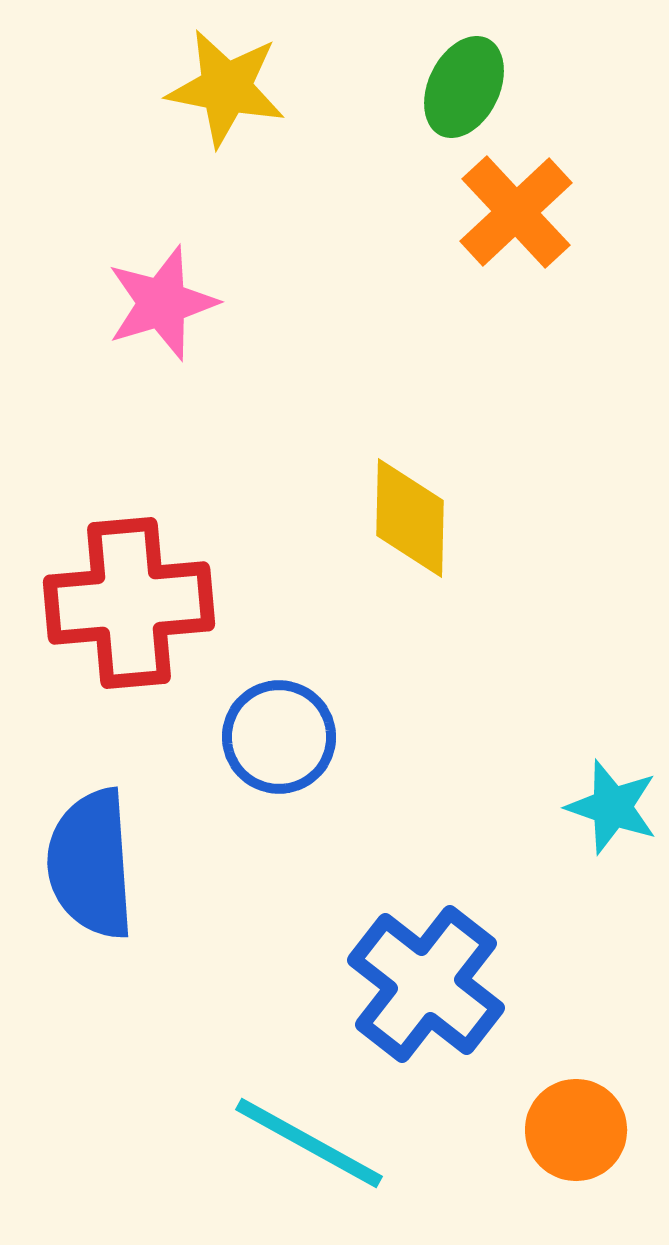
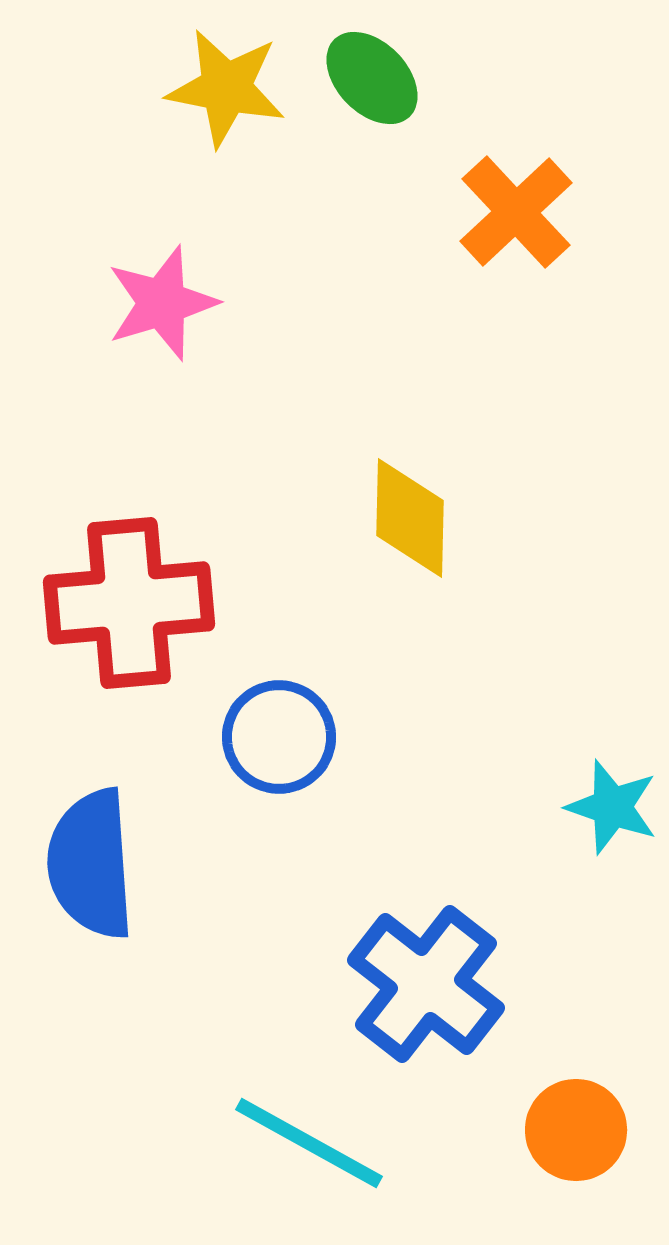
green ellipse: moved 92 px left, 9 px up; rotated 70 degrees counterclockwise
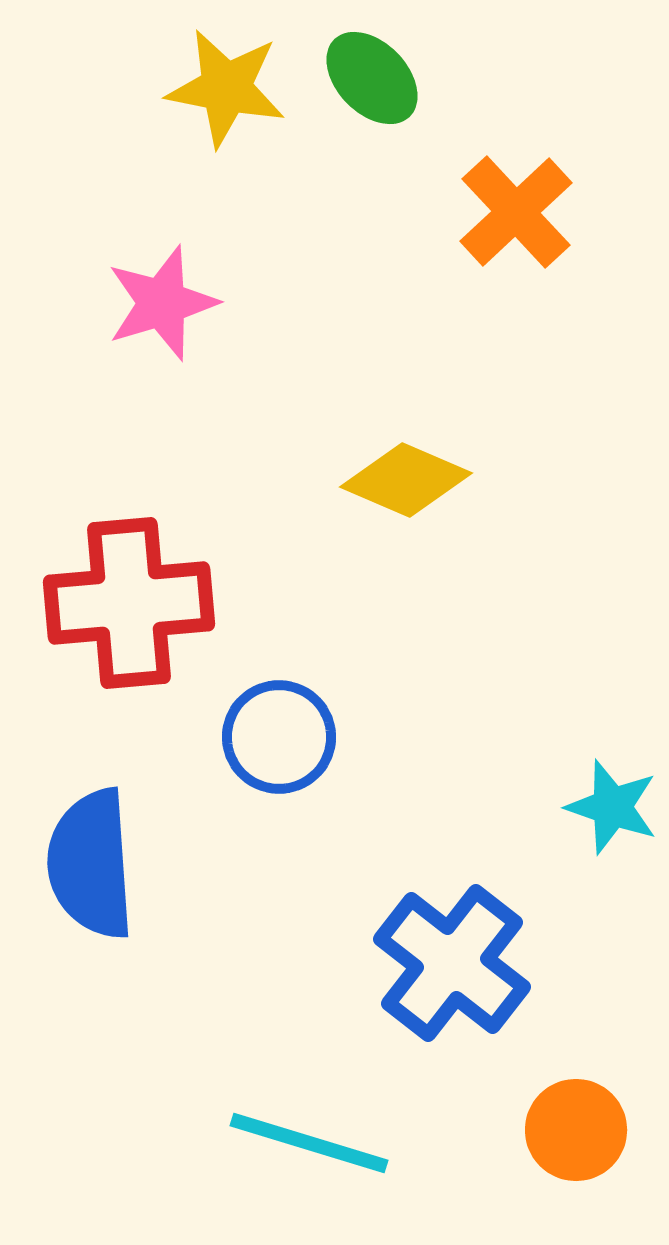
yellow diamond: moved 4 px left, 38 px up; rotated 68 degrees counterclockwise
blue cross: moved 26 px right, 21 px up
cyan line: rotated 12 degrees counterclockwise
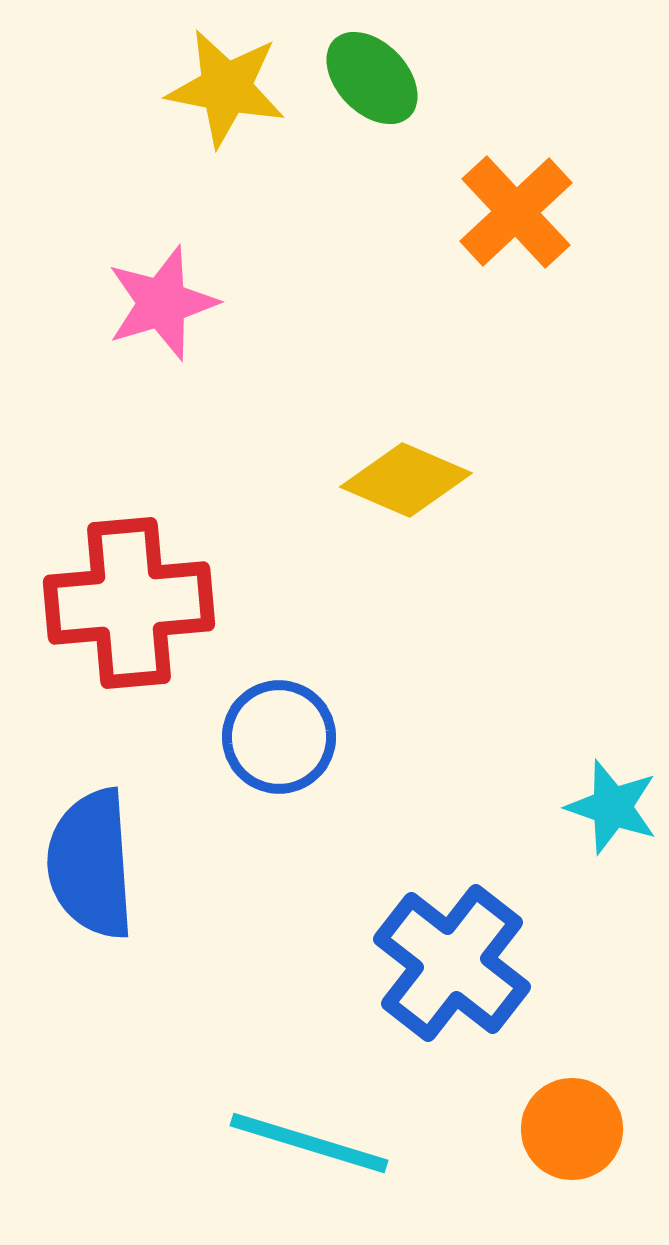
orange circle: moved 4 px left, 1 px up
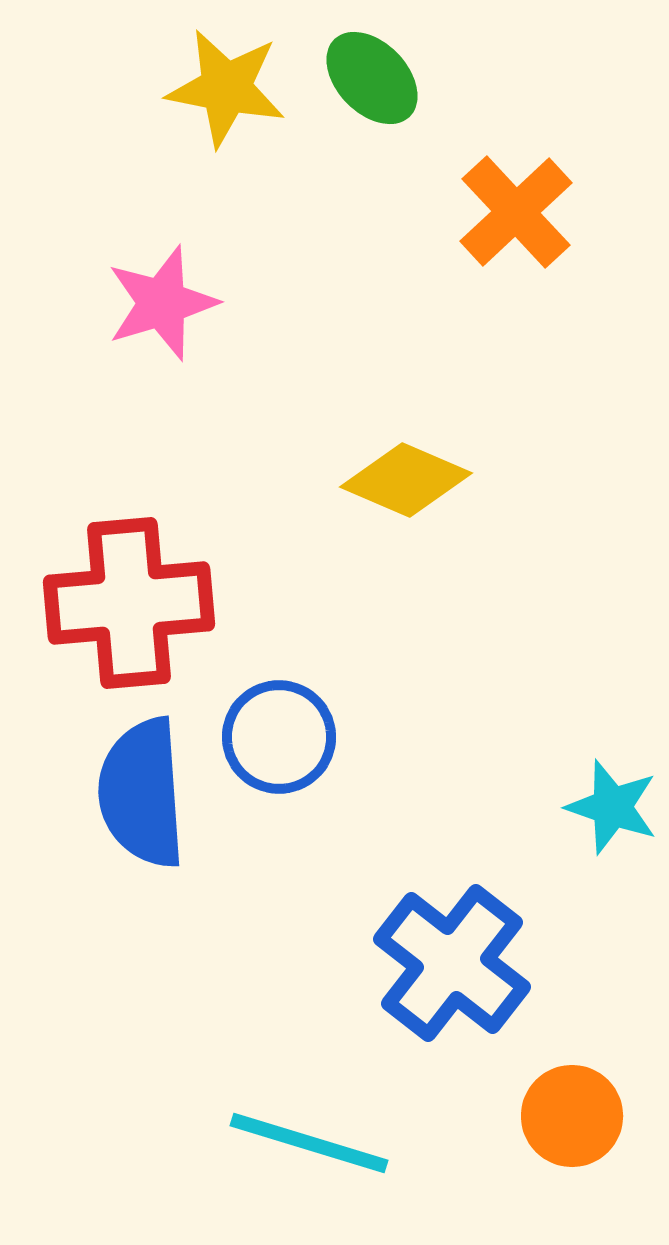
blue semicircle: moved 51 px right, 71 px up
orange circle: moved 13 px up
